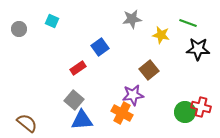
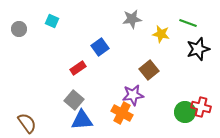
yellow star: moved 1 px up
black star: rotated 20 degrees counterclockwise
brown semicircle: rotated 15 degrees clockwise
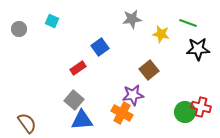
black star: rotated 15 degrees clockwise
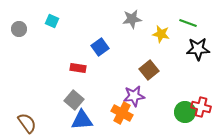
red rectangle: rotated 42 degrees clockwise
purple star: moved 1 px right, 1 px down
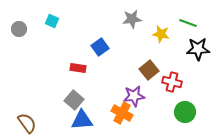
red cross: moved 29 px left, 25 px up
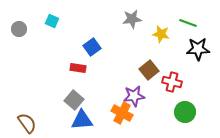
blue square: moved 8 px left
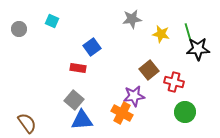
green line: moved 9 px down; rotated 54 degrees clockwise
red cross: moved 2 px right
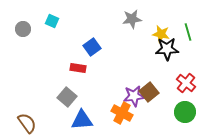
gray circle: moved 4 px right
black star: moved 31 px left
brown square: moved 22 px down
red cross: moved 12 px right, 1 px down; rotated 24 degrees clockwise
gray square: moved 7 px left, 3 px up
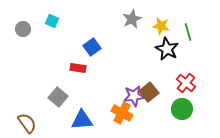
gray star: rotated 18 degrees counterclockwise
yellow star: moved 8 px up
black star: rotated 30 degrees clockwise
gray square: moved 9 px left
green circle: moved 3 px left, 3 px up
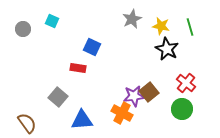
green line: moved 2 px right, 5 px up
blue square: rotated 30 degrees counterclockwise
